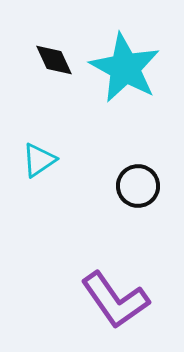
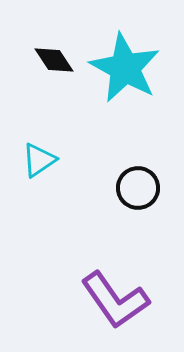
black diamond: rotated 9 degrees counterclockwise
black circle: moved 2 px down
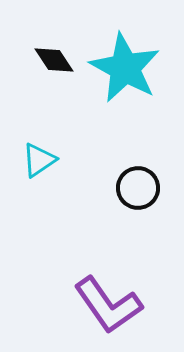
purple L-shape: moved 7 px left, 5 px down
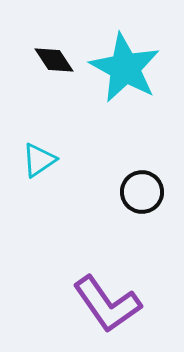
black circle: moved 4 px right, 4 px down
purple L-shape: moved 1 px left, 1 px up
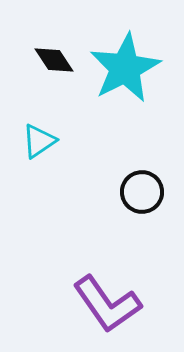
cyan star: rotated 16 degrees clockwise
cyan triangle: moved 19 px up
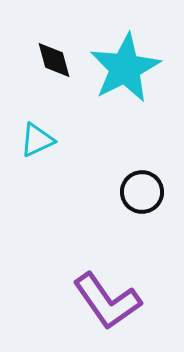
black diamond: rotated 18 degrees clockwise
cyan triangle: moved 2 px left, 1 px up; rotated 9 degrees clockwise
purple L-shape: moved 3 px up
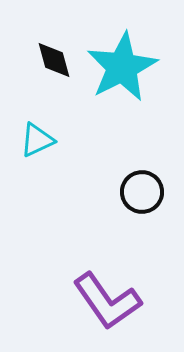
cyan star: moved 3 px left, 1 px up
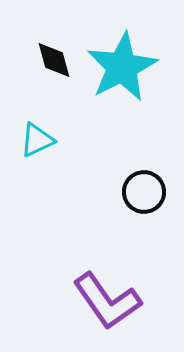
black circle: moved 2 px right
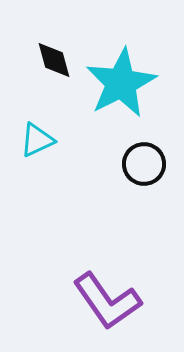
cyan star: moved 1 px left, 16 px down
black circle: moved 28 px up
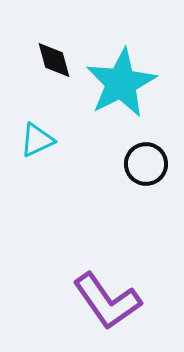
black circle: moved 2 px right
